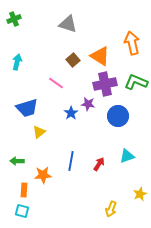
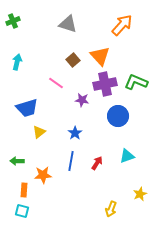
green cross: moved 1 px left, 2 px down
orange arrow: moved 10 px left, 18 px up; rotated 55 degrees clockwise
orange triangle: rotated 15 degrees clockwise
purple star: moved 6 px left, 4 px up
blue star: moved 4 px right, 20 px down
red arrow: moved 2 px left, 1 px up
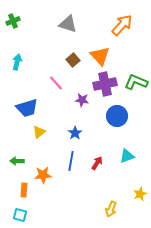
pink line: rotated 14 degrees clockwise
blue circle: moved 1 px left
cyan square: moved 2 px left, 4 px down
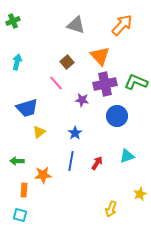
gray triangle: moved 8 px right, 1 px down
brown square: moved 6 px left, 2 px down
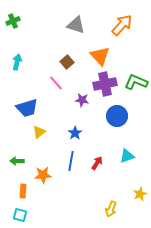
orange rectangle: moved 1 px left, 1 px down
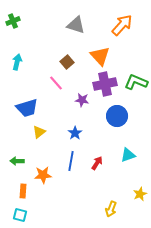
cyan triangle: moved 1 px right, 1 px up
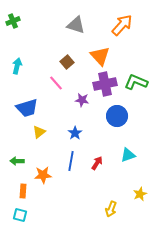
cyan arrow: moved 4 px down
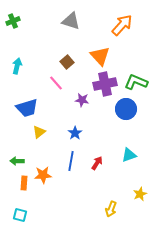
gray triangle: moved 5 px left, 4 px up
blue circle: moved 9 px right, 7 px up
cyan triangle: moved 1 px right
orange rectangle: moved 1 px right, 8 px up
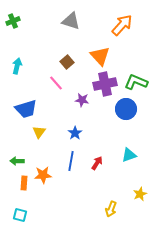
blue trapezoid: moved 1 px left, 1 px down
yellow triangle: rotated 16 degrees counterclockwise
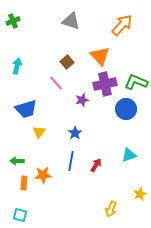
purple star: rotated 24 degrees counterclockwise
red arrow: moved 1 px left, 2 px down
